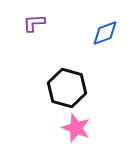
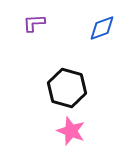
blue diamond: moved 3 px left, 5 px up
pink star: moved 5 px left, 3 px down
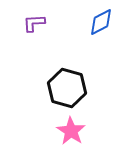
blue diamond: moved 1 px left, 6 px up; rotated 8 degrees counterclockwise
pink star: rotated 12 degrees clockwise
